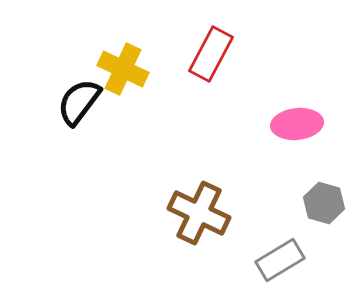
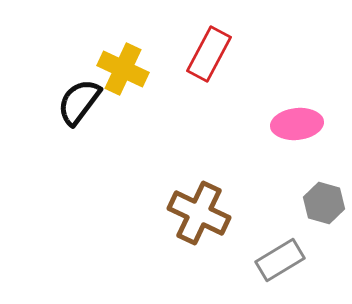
red rectangle: moved 2 px left
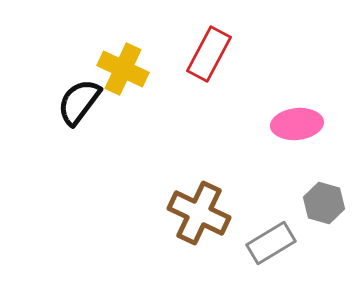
gray rectangle: moved 9 px left, 17 px up
